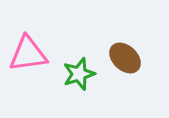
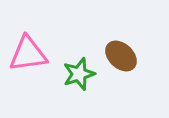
brown ellipse: moved 4 px left, 2 px up
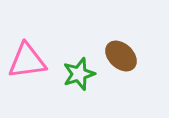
pink triangle: moved 1 px left, 7 px down
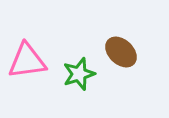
brown ellipse: moved 4 px up
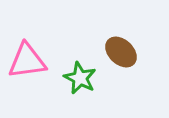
green star: moved 1 px right, 4 px down; rotated 28 degrees counterclockwise
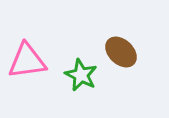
green star: moved 1 px right, 3 px up
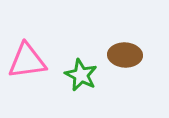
brown ellipse: moved 4 px right, 3 px down; rotated 40 degrees counterclockwise
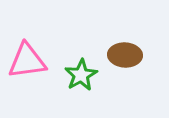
green star: rotated 16 degrees clockwise
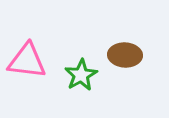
pink triangle: rotated 15 degrees clockwise
